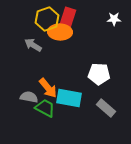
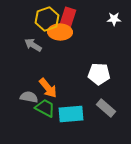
cyan rectangle: moved 2 px right, 16 px down; rotated 15 degrees counterclockwise
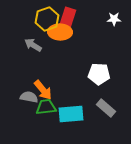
orange arrow: moved 5 px left, 2 px down
green trapezoid: moved 1 px right, 1 px up; rotated 35 degrees counterclockwise
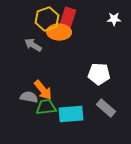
orange ellipse: moved 1 px left
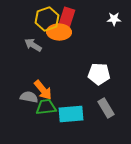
red rectangle: moved 1 px left
gray rectangle: rotated 18 degrees clockwise
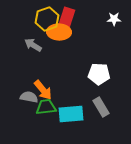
gray rectangle: moved 5 px left, 1 px up
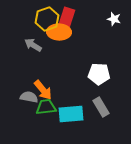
white star: rotated 16 degrees clockwise
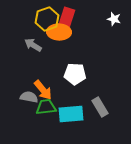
white pentagon: moved 24 px left
gray rectangle: moved 1 px left
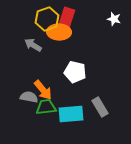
white pentagon: moved 2 px up; rotated 10 degrees clockwise
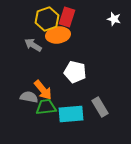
orange ellipse: moved 1 px left, 3 px down; rotated 10 degrees counterclockwise
